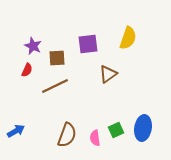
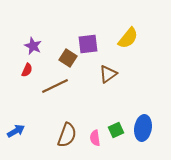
yellow semicircle: rotated 20 degrees clockwise
brown square: moved 11 px right; rotated 36 degrees clockwise
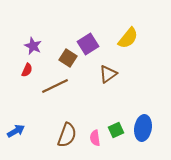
purple square: rotated 25 degrees counterclockwise
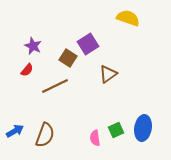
yellow semicircle: moved 20 px up; rotated 110 degrees counterclockwise
red semicircle: rotated 16 degrees clockwise
blue arrow: moved 1 px left
brown semicircle: moved 22 px left
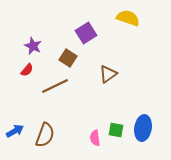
purple square: moved 2 px left, 11 px up
green square: rotated 35 degrees clockwise
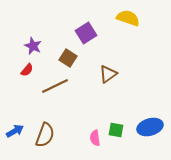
blue ellipse: moved 7 px right, 1 px up; rotated 65 degrees clockwise
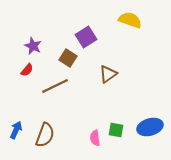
yellow semicircle: moved 2 px right, 2 px down
purple square: moved 4 px down
blue arrow: moved 1 px right, 1 px up; rotated 36 degrees counterclockwise
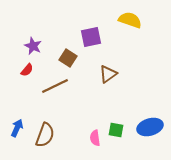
purple square: moved 5 px right; rotated 20 degrees clockwise
blue arrow: moved 1 px right, 2 px up
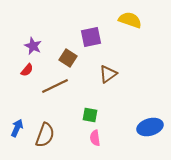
green square: moved 26 px left, 15 px up
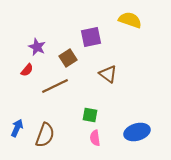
purple star: moved 4 px right, 1 px down
brown square: rotated 24 degrees clockwise
brown triangle: rotated 48 degrees counterclockwise
blue ellipse: moved 13 px left, 5 px down
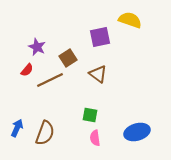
purple square: moved 9 px right
brown triangle: moved 10 px left
brown line: moved 5 px left, 6 px up
brown semicircle: moved 2 px up
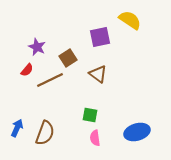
yellow semicircle: rotated 15 degrees clockwise
